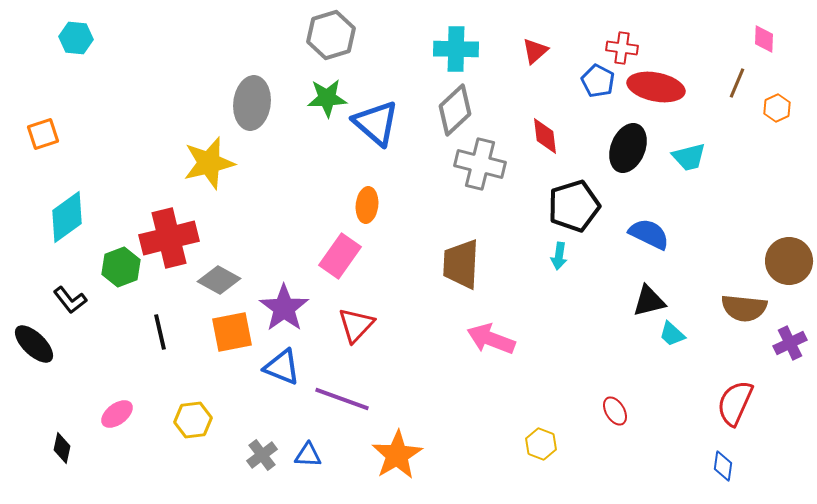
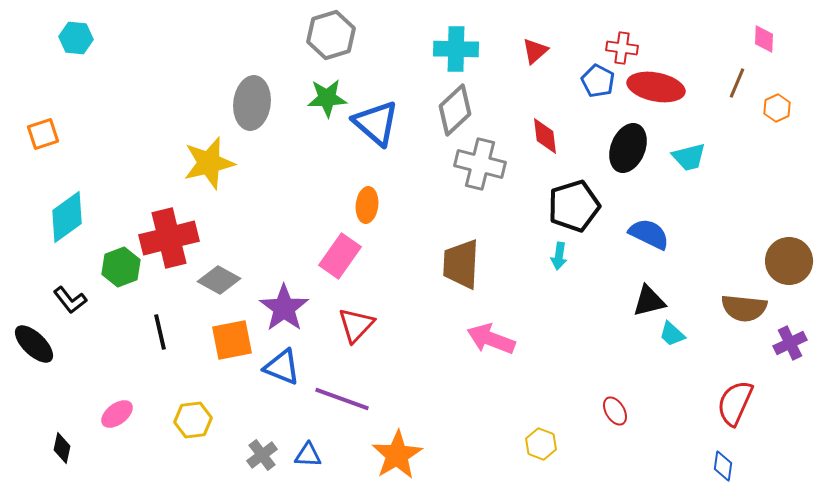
orange square at (232, 332): moved 8 px down
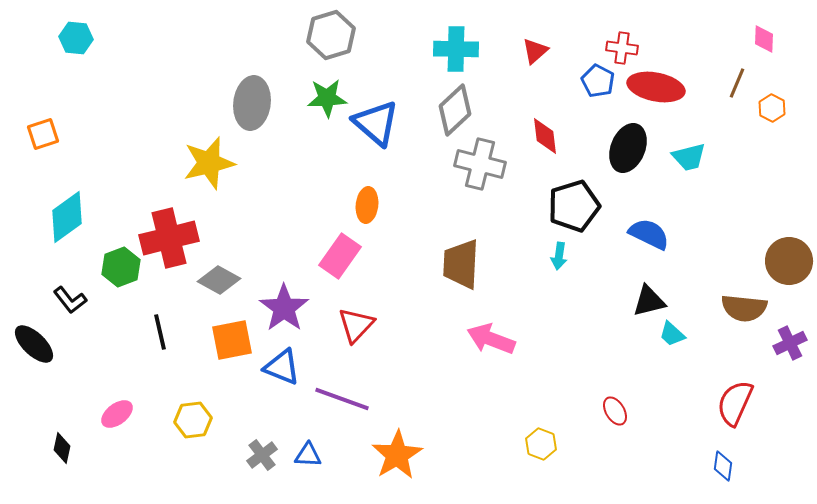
orange hexagon at (777, 108): moved 5 px left; rotated 8 degrees counterclockwise
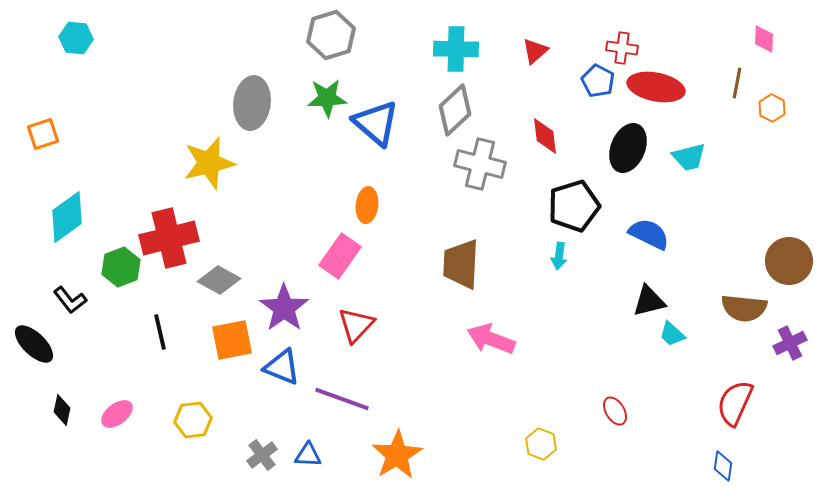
brown line at (737, 83): rotated 12 degrees counterclockwise
black diamond at (62, 448): moved 38 px up
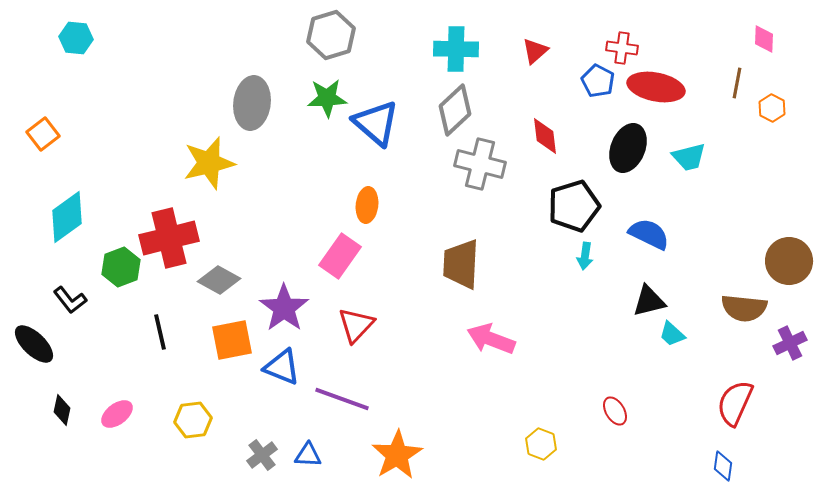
orange square at (43, 134): rotated 20 degrees counterclockwise
cyan arrow at (559, 256): moved 26 px right
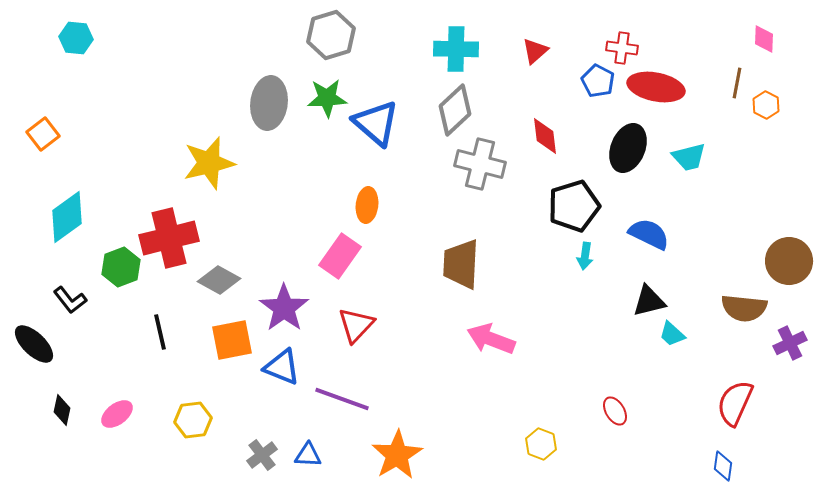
gray ellipse at (252, 103): moved 17 px right
orange hexagon at (772, 108): moved 6 px left, 3 px up
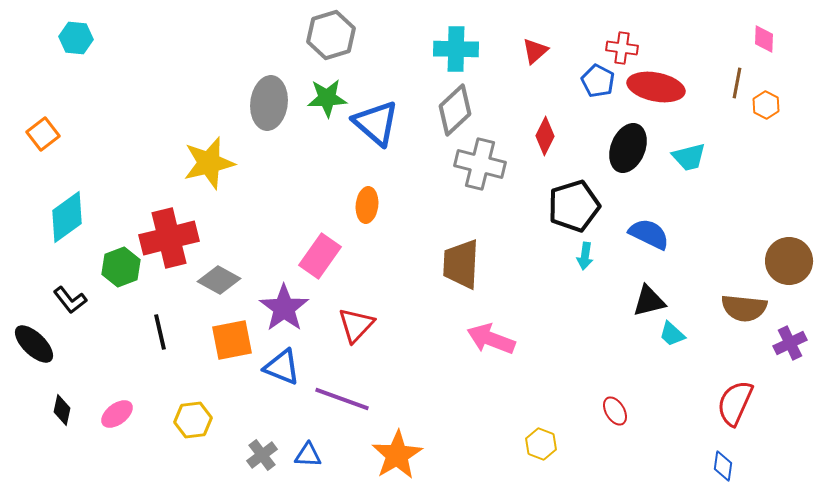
red diamond at (545, 136): rotated 33 degrees clockwise
pink rectangle at (340, 256): moved 20 px left
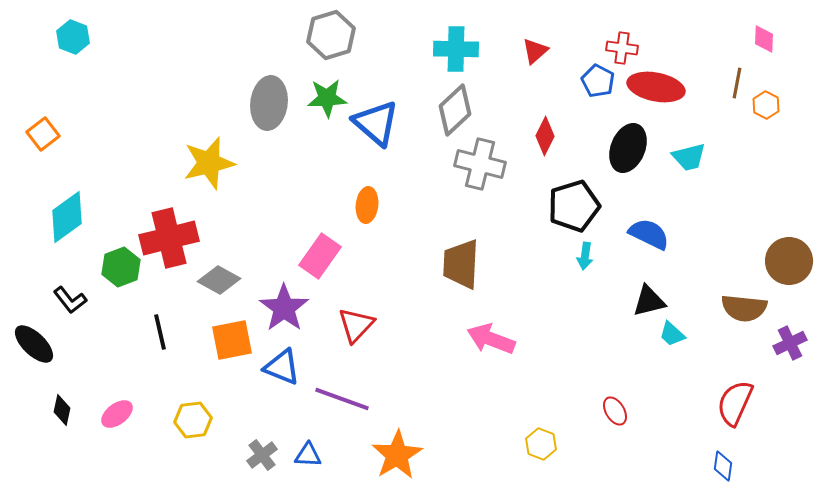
cyan hexagon at (76, 38): moved 3 px left, 1 px up; rotated 16 degrees clockwise
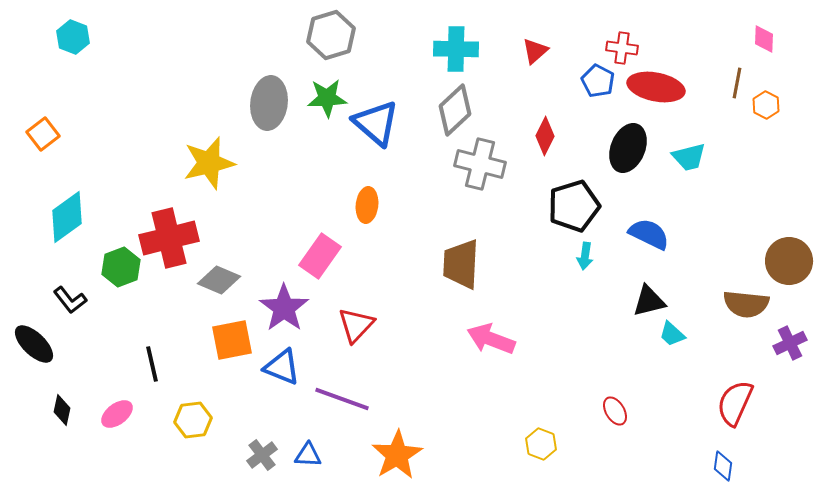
gray diamond at (219, 280): rotated 6 degrees counterclockwise
brown semicircle at (744, 308): moved 2 px right, 4 px up
black line at (160, 332): moved 8 px left, 32 px down
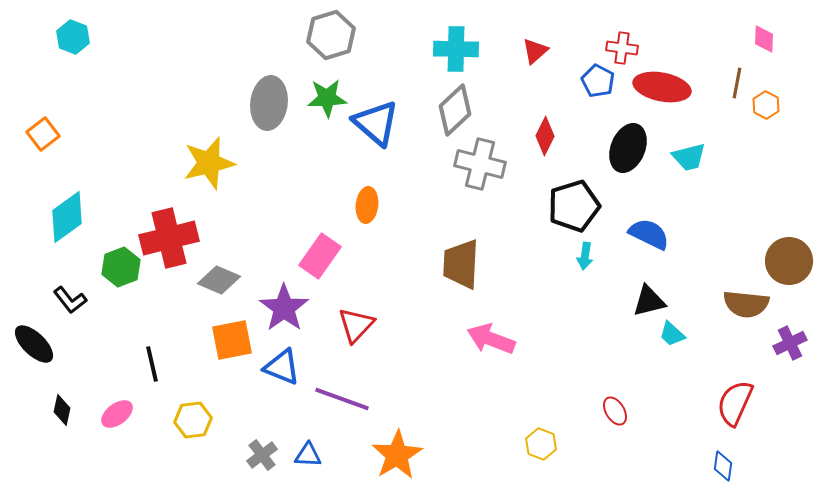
red ellipse at (656, 87): moved 6 px right
